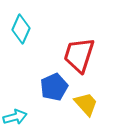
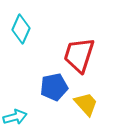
blue pentagon: rotated 12 degrees clockwise
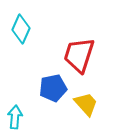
blue pentagon: moved 1 px left, 1 px down
cyan arrow: rotated 70 degrees counterclockwise
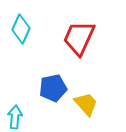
red trapezoid: moved 17 px up; rotated 6 degrees clockwise
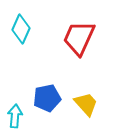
blue pentagon: moved 6 px left, 10 px down
cyan arrow: moved 1 px up
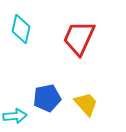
cyan diamond: rotated 12 degrees counterclockwise
cyan arrow: rotated 80 degrees clockwise
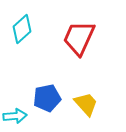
cyan diamond: moved 1 px right; rotated 36 degrees clockwise
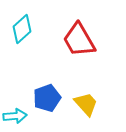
red trapezoid: moved 2 px down; rotated 54 degrees counterclockwise
blue pentagon: rotated 8 degrees counterclockwise
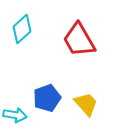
cyan arrow: moved 1 px up; rotated 15 degrees clockwise
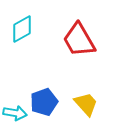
cyan diamond: rotated 12 degrees clockwise
blue pentagon: moved 3 px left, 4 px down
cyan arrow: moved 2 px up
